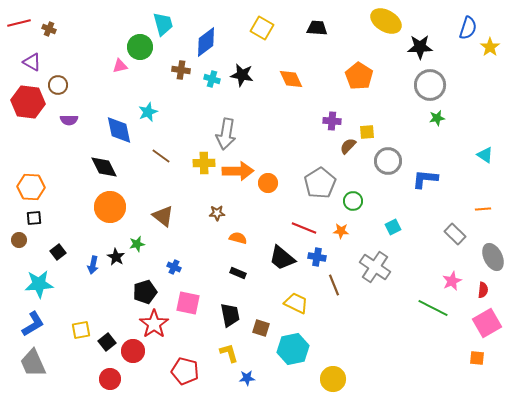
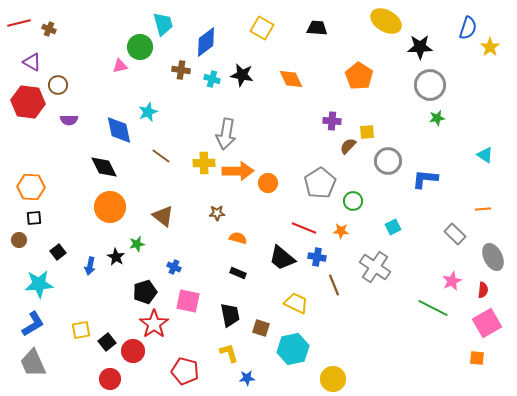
blue arrow at (93, 265): moved 3 px left, 1 px down
pink square at (188, 303): moved 2 px up
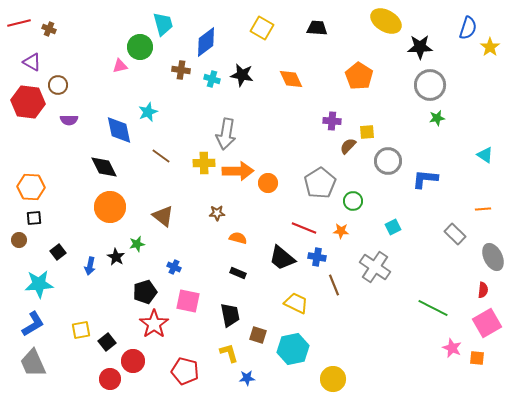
pink star at (452, 281): moved 67 px down; rotated 24 degrees counterclockwise
brown square at (261, 328): moved 3 px left, 7 px down
red circle at (133, 351): moved 10 px down
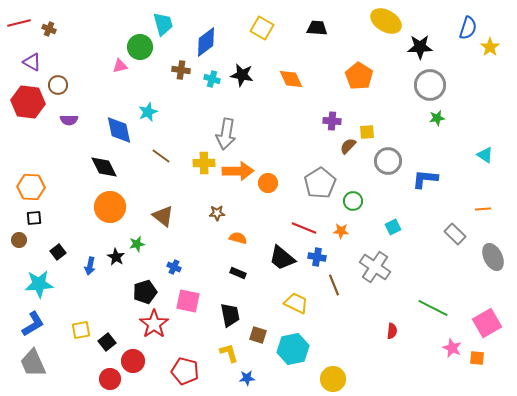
red semicircle at (483, 290): moved 91 px left, 41 px down
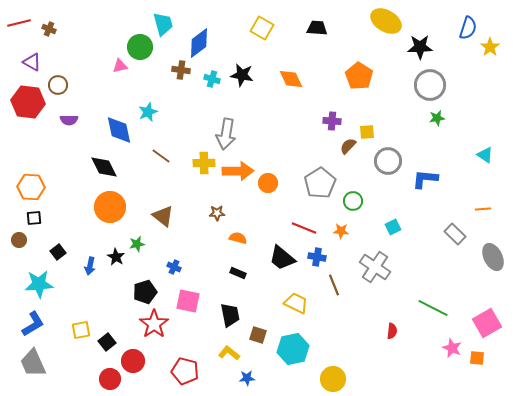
blue diamond at (206, 42): moved 7 px left, 1 px down
yellow L-shape at (229, 353): rotated 35 degrees counterclockwise
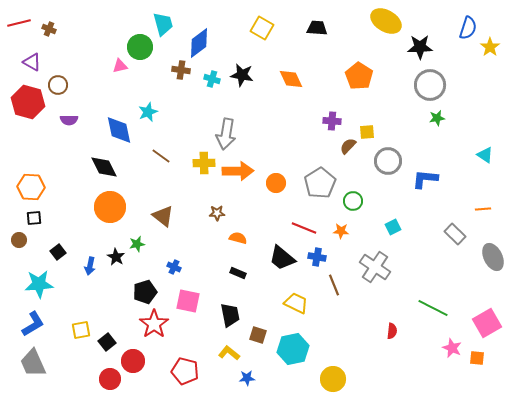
red hexagon at (28, 102): rotated 8 degrees clockwise
orange circle at (268, 183): moved 8 px right
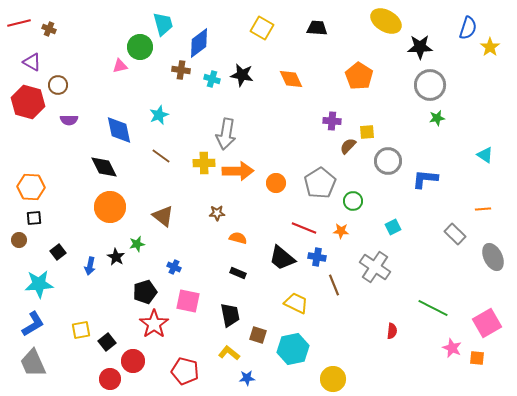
cyan star at (148, 112): moved 11 px right, 3 px down
